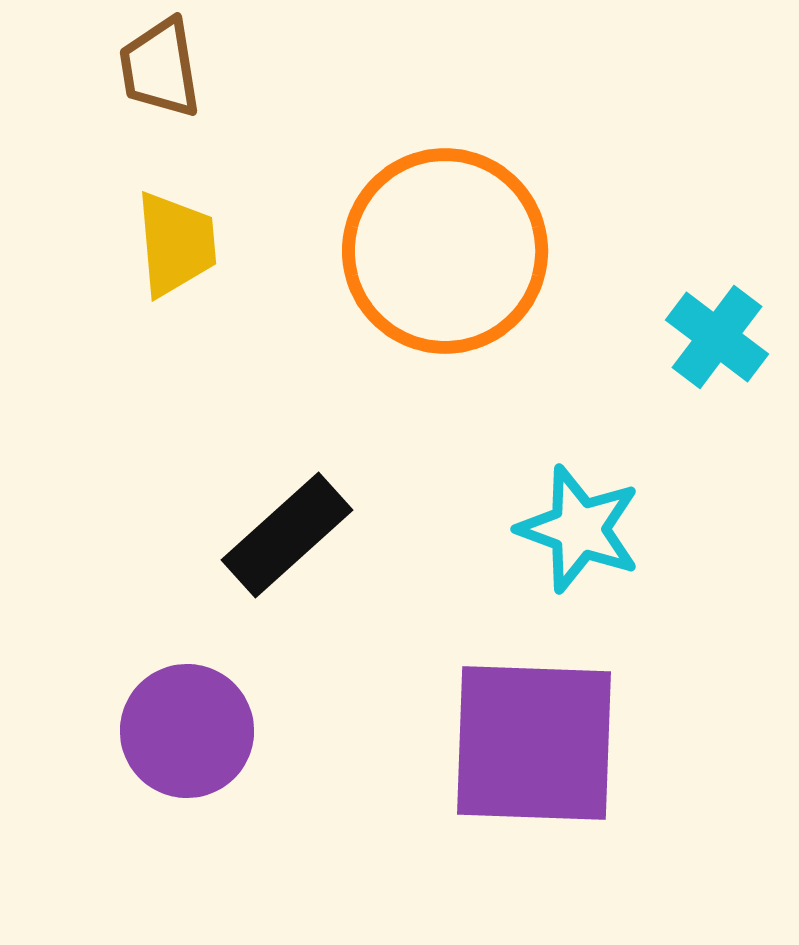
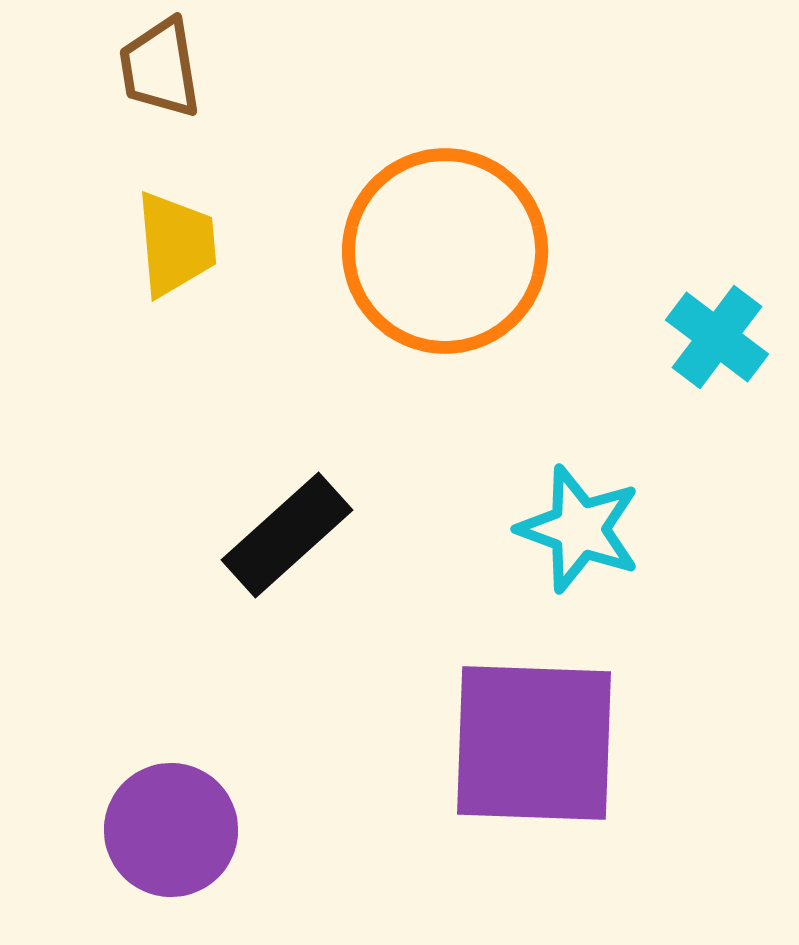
purple circle: moved 16 px left, 99 px down
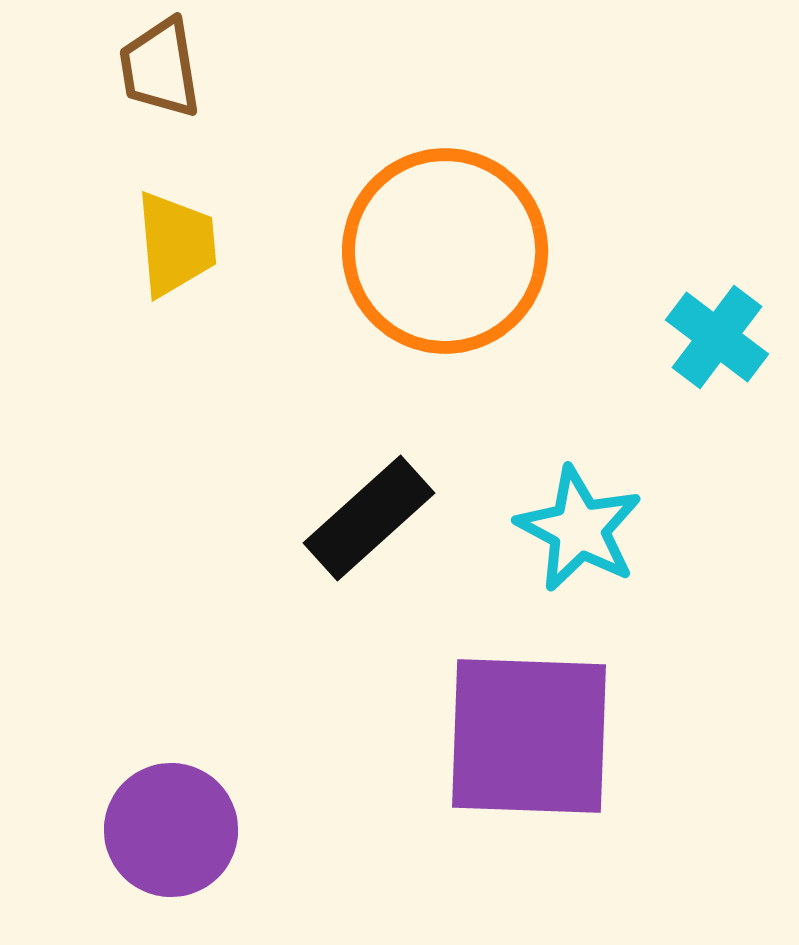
cyan star: rotated 8 degrees clockwise
black rectangle: moved 82 px right, 17 px up
purple square: moved 5 px left, 7 px up
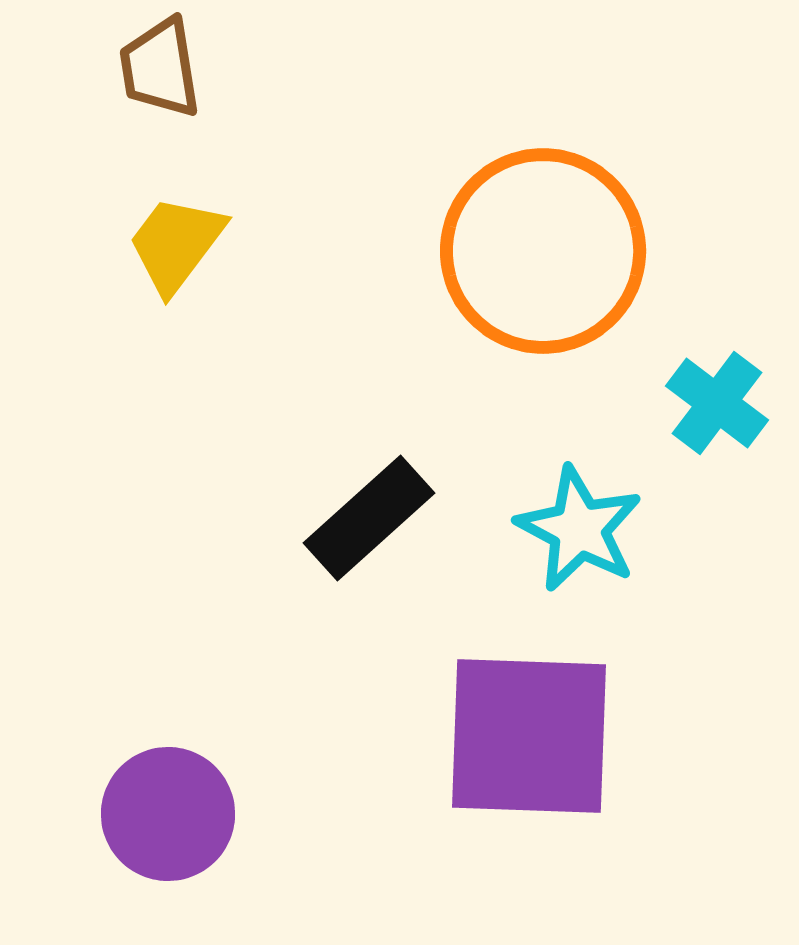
yellow trapezoid: rotated 138 degrees counterclockwise
orange circle: moved 98 px right
cyan cross: moved 66 px down
purple circle: moved 3 px left, 16 px up
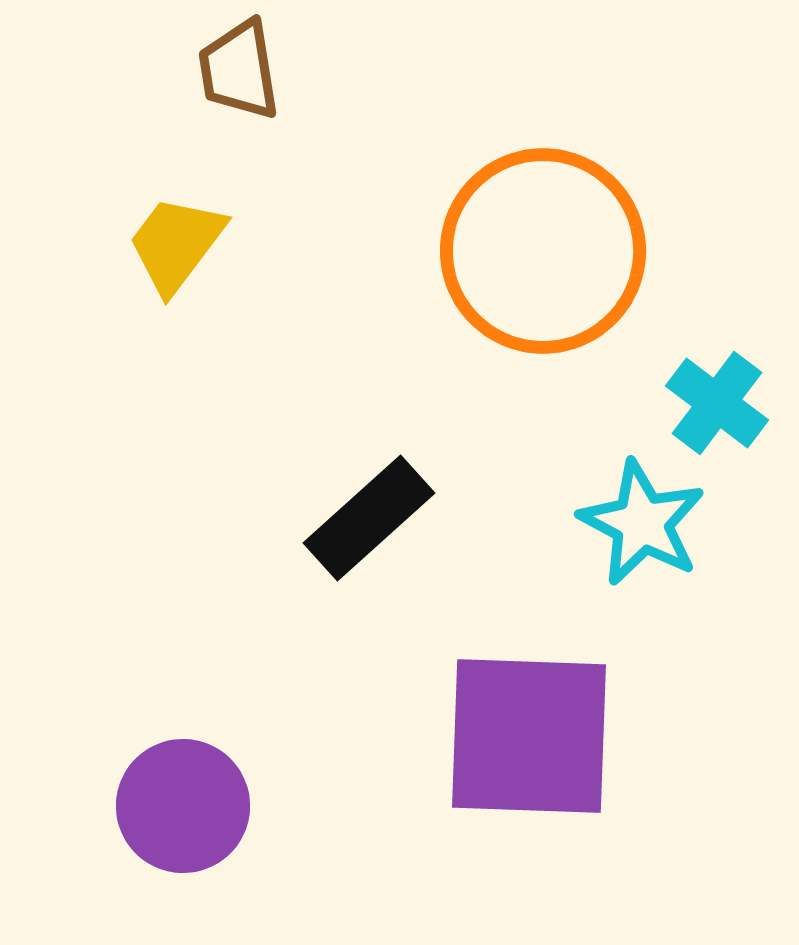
brown trapezoid: moved 79 px right, 2 px down
cyan star: moved 63 px right, 6 px up
purple circle: moved 15 px right, 8 px up
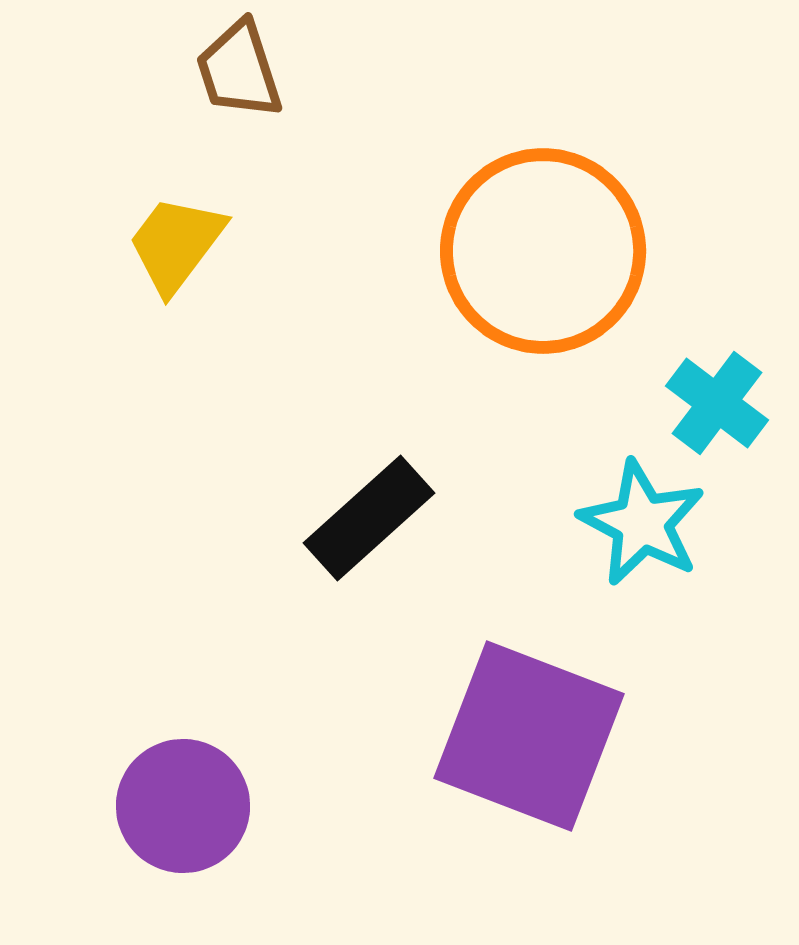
brown trapezoid: rotated 9 degrees counterclockwise
purple square: rotated 19 degrees clockwise
